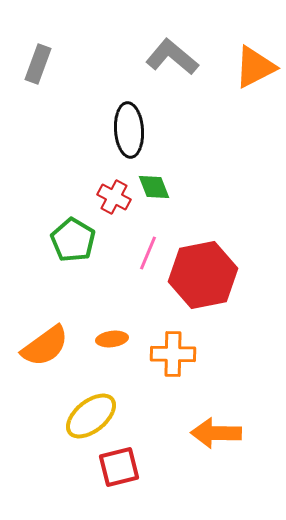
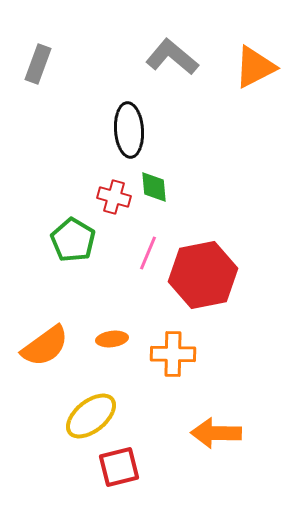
green diamond: rotated 16 degrees clockwise
red cross: rotated 12 degrees counterclockwise
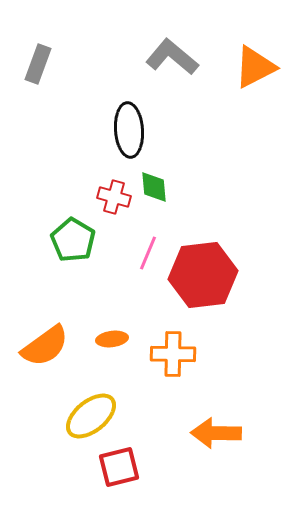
red hexagon: rotated 4 degrees clockwise
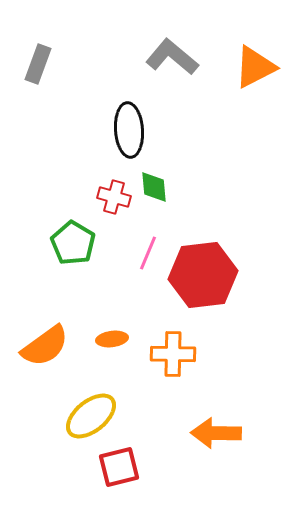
green pentagon: moved 3 px down
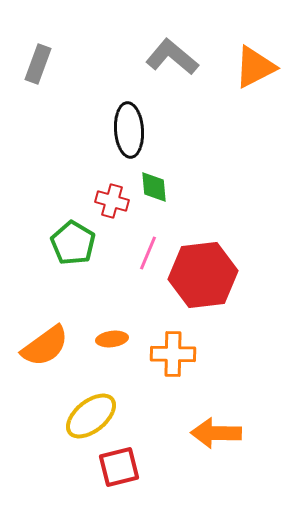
red cross: moved 2 px left, 4 px down
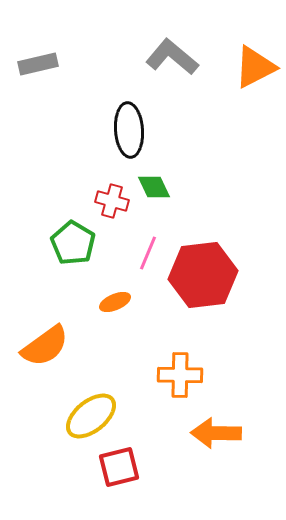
gray rectangle: rotated 57 degrees clockwise
green diamond: rotated 20 degrees counterclockwise
orange ellipse: moved 3 px right, 37 px up; rotated 16 degrees counterclockwise
orange cross: moved 7 px right, 21 px down
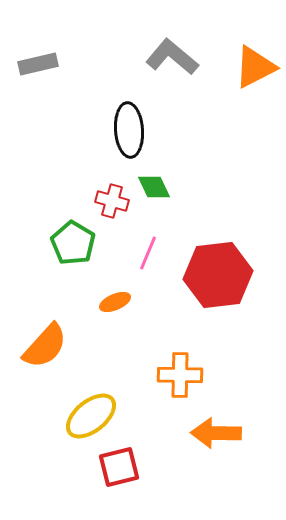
red hexagon: moved 15 px right
orange semicircle: rotated 12 degrees counterclockwise
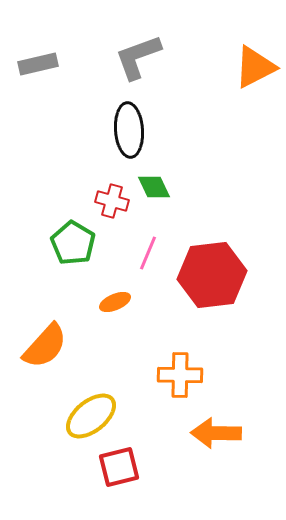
gray L-shape: moved 34 px left; rotated 60 degrees counterclockwise
red hexagon: moved 6 px left
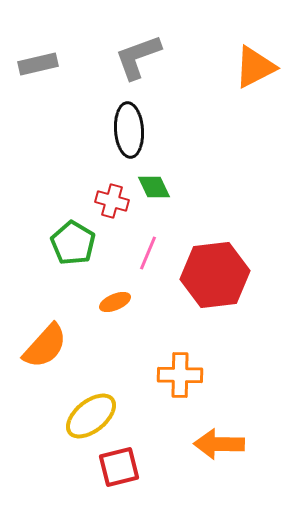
red hexagon: moved 3 px right
orange arrow: moved 3 px right, 11 px down
